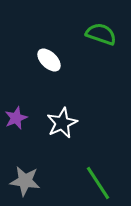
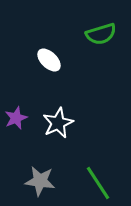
green semicircle: rotated 144 degrees clockwise
white star: moved 4 px left
gray star: moved 15 px right
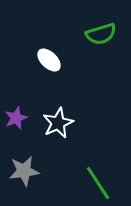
gray star: moved 16 px left, 10 px up; rotated 16 degrees counterclockwise
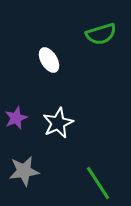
white ellipse: rotated 15 degrees clockwise
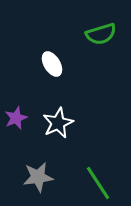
white ellipse: moved 3 px right, 4 px down
gray star: moved 14 px right, 6 px down
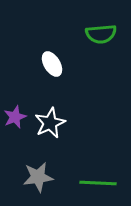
green semicircle: rotated 12 degrees clockwise
purple star: moved 1 px left, 1 px up
white star: moved 8 px left
green line: rotated 54 degrees counterclockwise
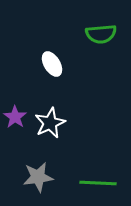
purple star: rotated 15 degrees counterclockwise
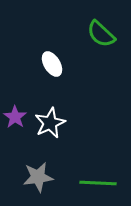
green semicircle: rotated 48 degrees clockwise
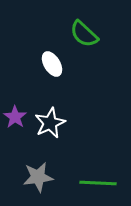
green semicircle: moved 17 px left
